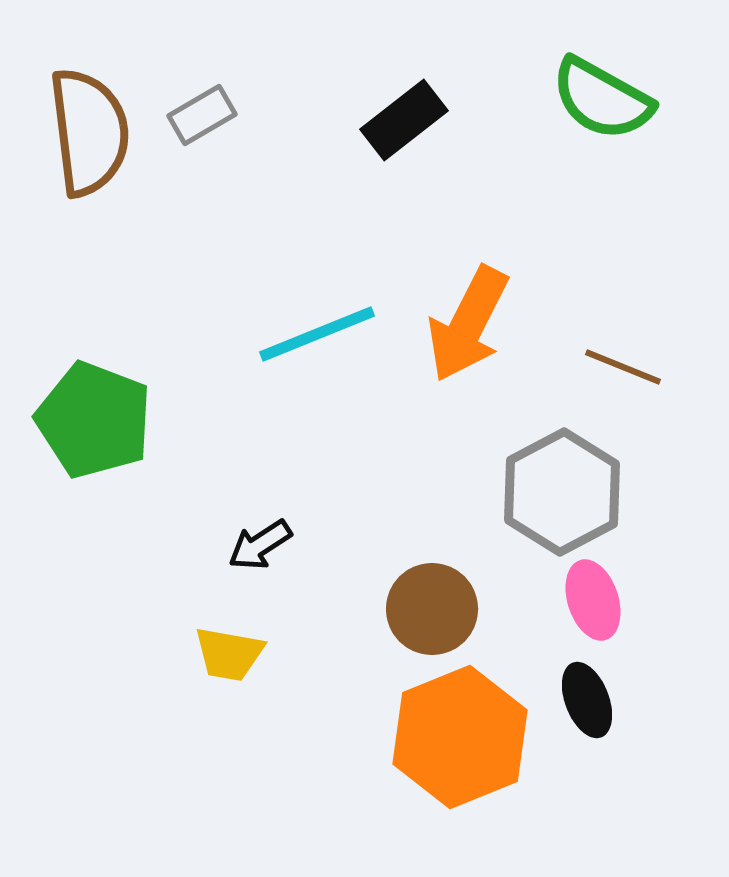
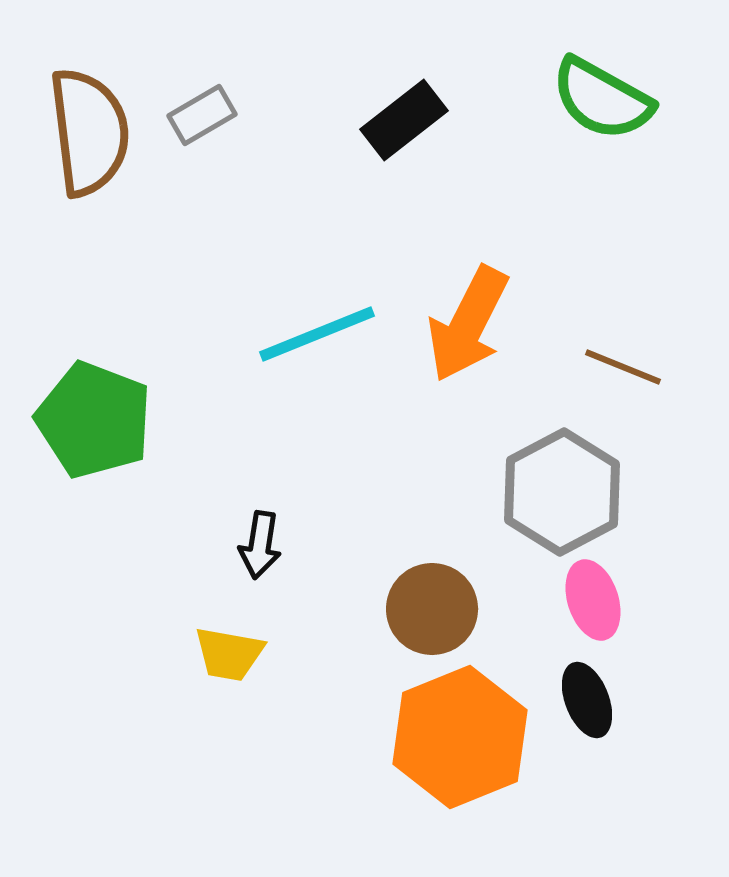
black arrow: rotated 48 degrees counterclockwise
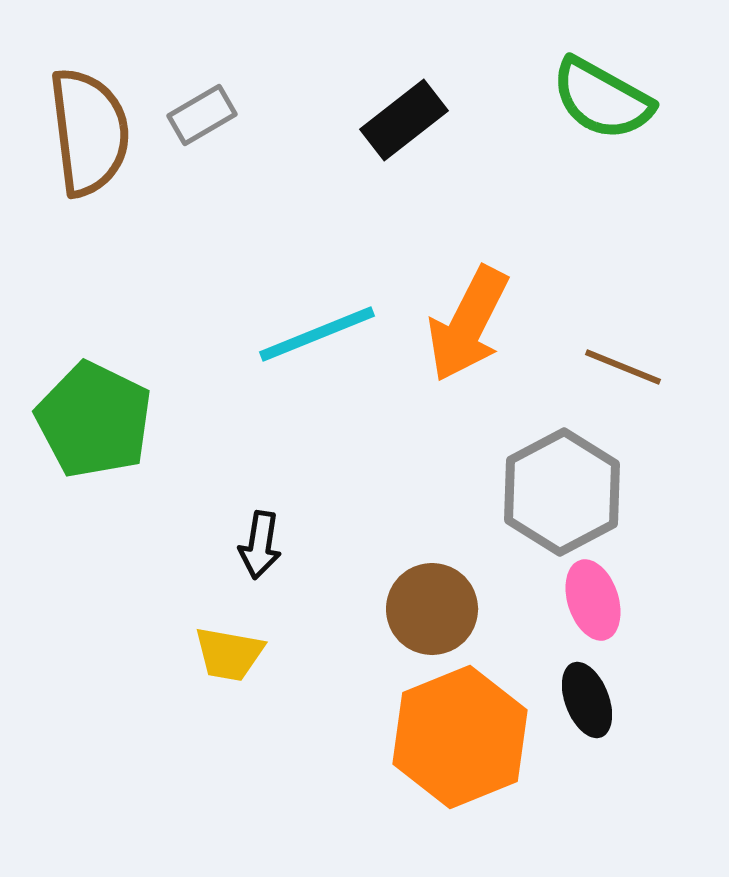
green pentagon: rotated 5 degrees clockwise
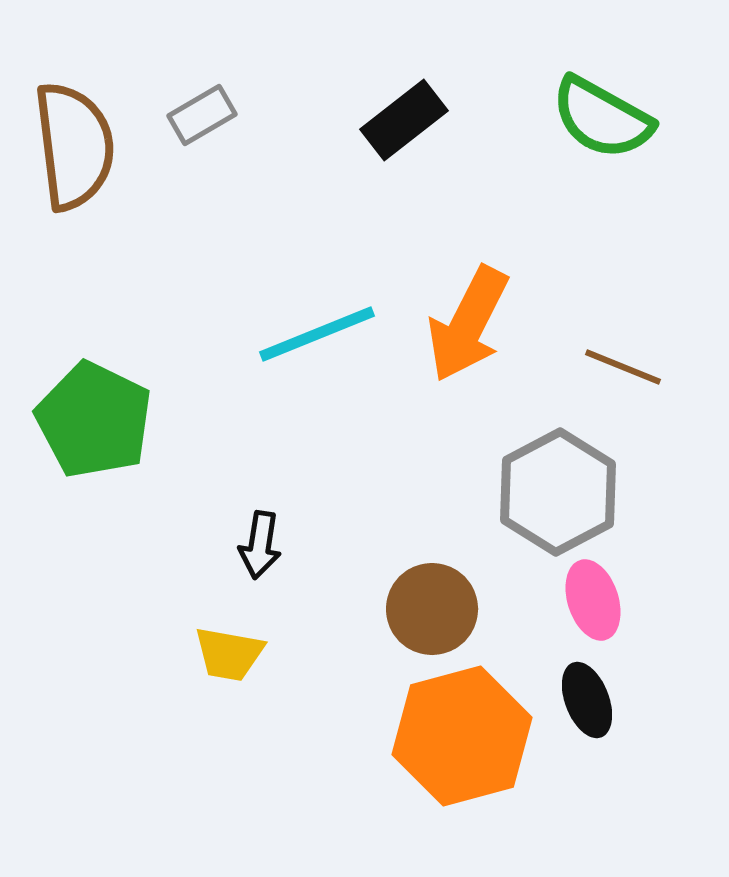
green semicircle: moved 19 px down
brown semicircle: moved 15 px left, 14 px down
gray hexagon: moved 4 px left
orange hexagon: moved 2 px right, 1 px up; rotated 7 degrees clockwise
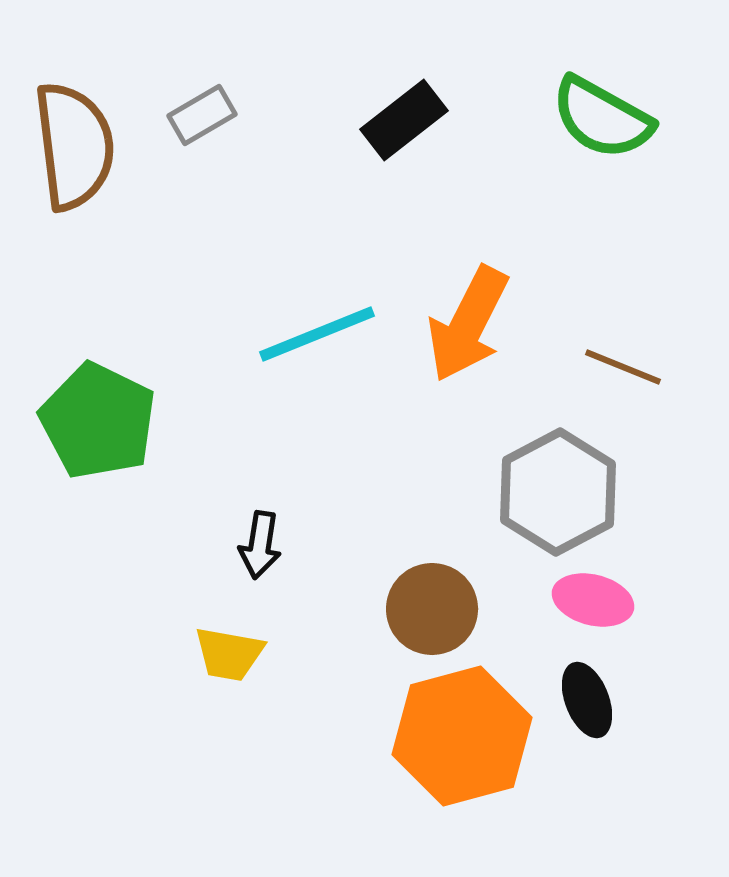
green pentagon: moved 4 px right, 1 px down
pink ellipse: rotated 58 degrees counterclockwise
